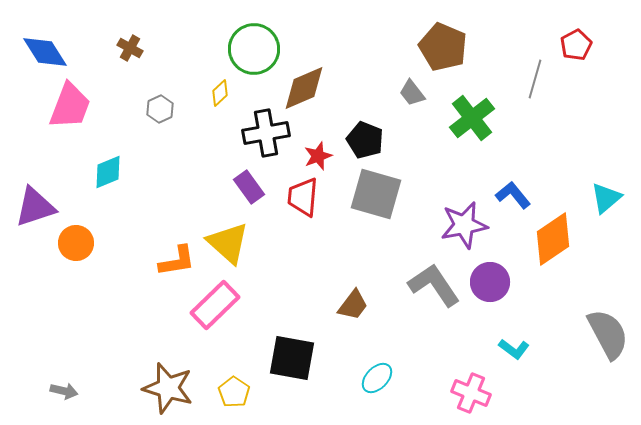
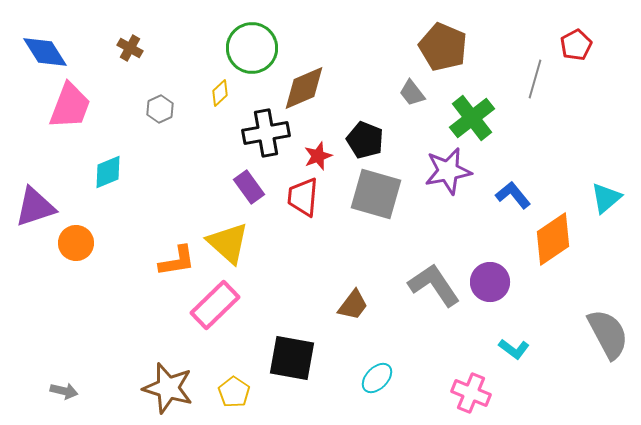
green circle: moved 2 px left, 1 px up
purple star: moved 16 px left, 54 px up
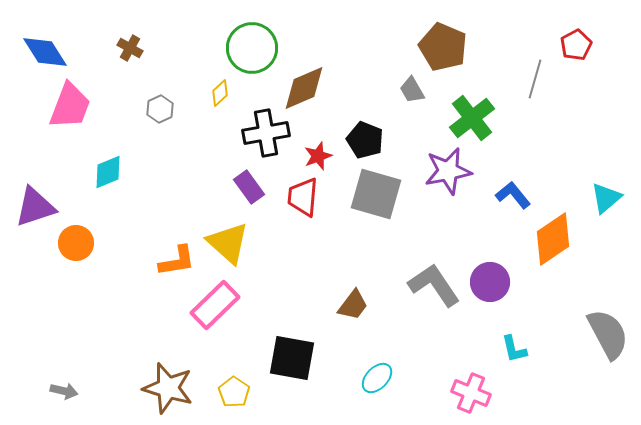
gray trapezoid: moved 3 px up; rotated 8 degrees clockwise
cyan L-shape: rotated 40 degrees clockwise
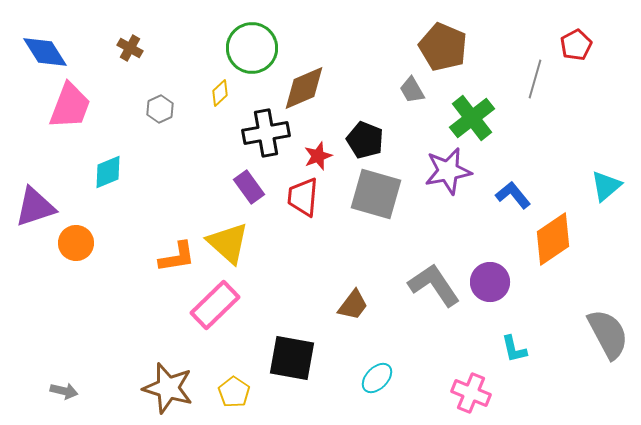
cyan triangle: moved 12 px up
orange L-shape: moved 4 px up
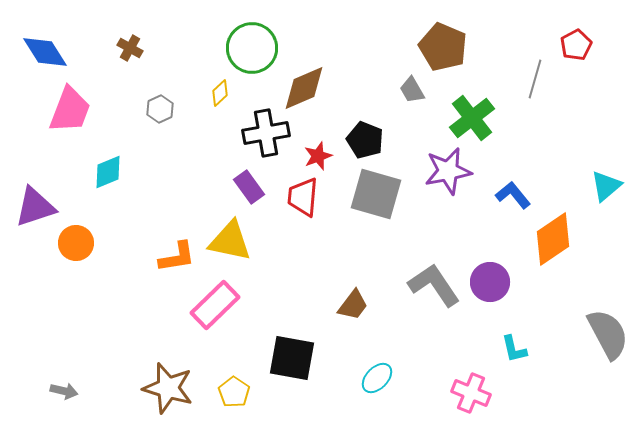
pink trapezoid: moved 4 px down
yellow triangle: moved 2 px right, 2 px up; rotated 30 degrees counterclockwise
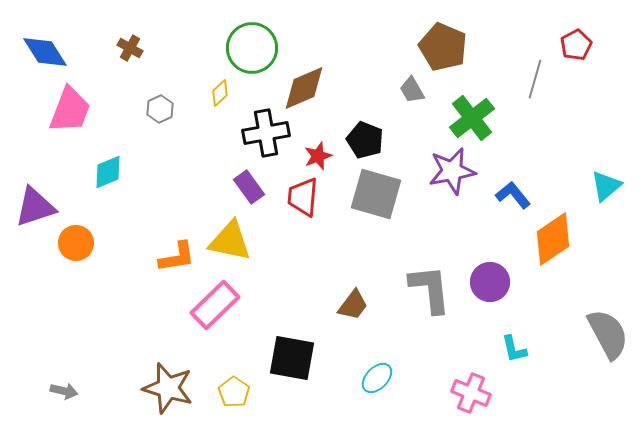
purple star: moved 4 px right
gray L-shape: moved 4 px left, 4 px down; rotated 28 degrees clockwise
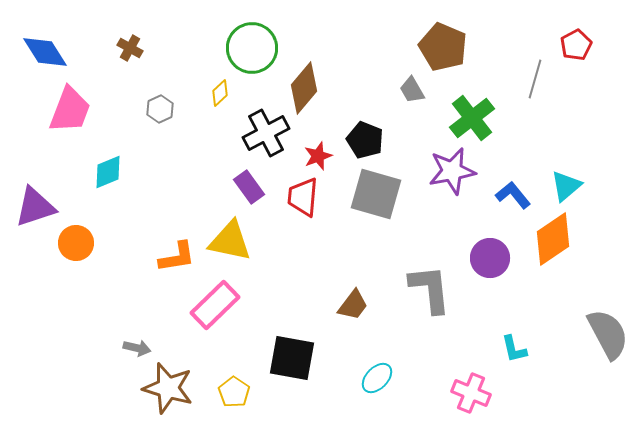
brown diamond: rotated 27 degrees counterclockwise
black cross: rotated 18 degrees counterclockwise
cyan triangle: moved 40 px left
purple circle: moved 24 px up
gray arrow: moved 73 px right, 43 px up
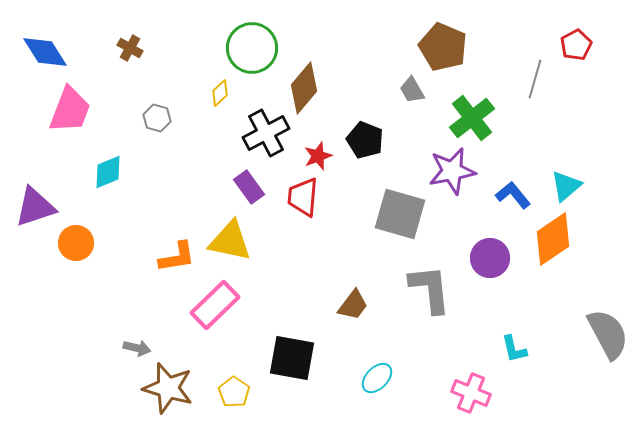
gray hexagon: moved 3 px left, 9 px down; rotated 20 degrees counterclockwise
gray square: moved 24 px right, 20 px down
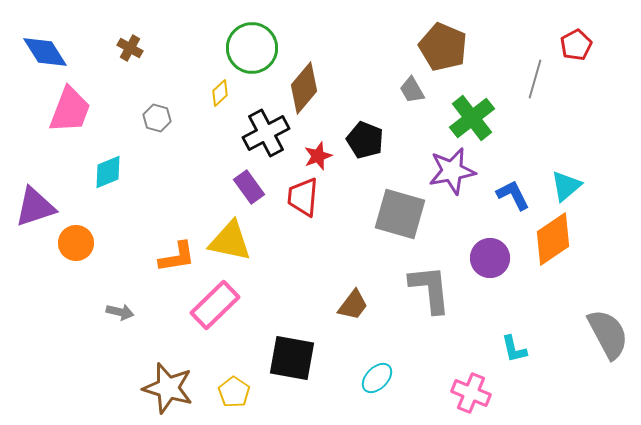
blue L-shape: rotated 12 degrees clockwise
gray arrow: moved 17 px left, 36 px up
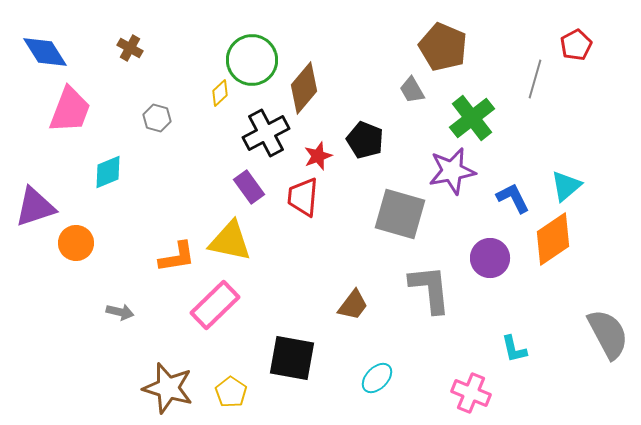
green circle: moved 12 px down
blue L-shape: moved 3 px down
yellow pentagon: moved 3 px left
